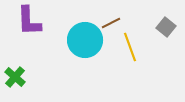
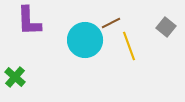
yellow line: moved 1 px left, 1 px up
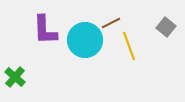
purple L-shape: moved 16 px right, 9 px down
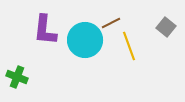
purple L-shape: rotated 8 degrees clockwise
green cross: moved 2 px right; rotated 20 degrees counterclockwise
